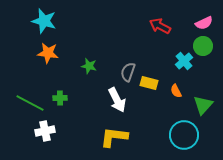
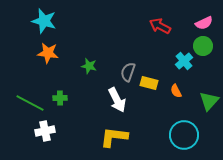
green triangle: moved 6 px right, 4 px up
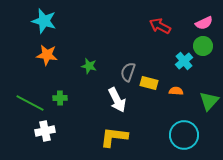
orange star: moved 1 px left, 2 px down
orange semicircle: rotated 120 degrees clockwise
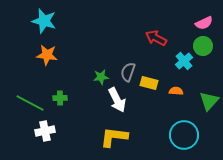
red arrow: moved 4 px left, 12 px down
green star: moved 12 px right, 11 px down; rotated 21 degrees counterclockwise
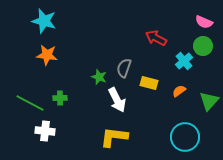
pink semicircle: moved 1 px up; rotated 48 degrees clockwise
gray semicircle: moved 4 px left, 4 px up
green star: moved 2 px left; rotated 28 degrees clockwise
orange semicircle: moved 3 px right; rotated 40 degrees counterclockwise
white cross: rotated 18 degrees clockwise
cyan circle: moved 1 px right, 2 px down
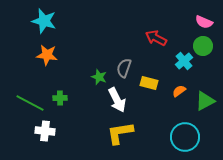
green triangle: moved 4 px left; rotated 20 degrees clockwise
yellow L-shape: moved 6 px right, 4 px up; rotated 16 degrees counterclockwise
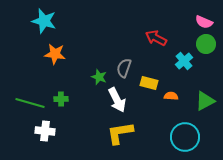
green circle: moved 3 px right, 2 px up
orange star: moved 8 px right, 1 px up
orange semicircle: moved 8 px left, 5 px down; rotated 40 degrees clockwise
green cross: moved 1 px right, 1 px down
green line: rotated 12 degrees counterclockwise
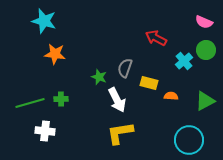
green circle: moved 6 px down
gray semicircle: moved 1 px right
green line: rotated 32 degrees counterclockwise
cyan circle: moved 4 px right, 3 px down
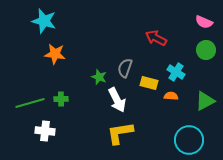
cyan cross: moved 8 px left, 11 px down; rotated 18 degrees counterclockwise
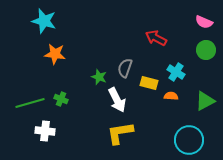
green cross: rotated 24 degrees clockwise
